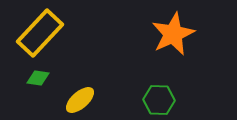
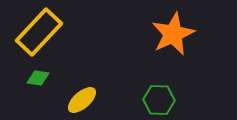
yellow rectangle: moved 1 px left, 1 px up
yellow ellipse: moved 2 px right
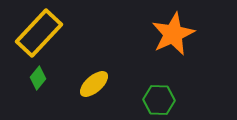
yellow rectangle: moved 1 px down
green diamond: rotated 60 degrees counterclockwise
yellow ellipse: moved 12 px right, 16 px up
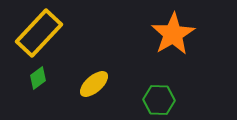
orange star: rotated 6 degrees counterclockwise
green diamond: rotated 15 degrees clockwise
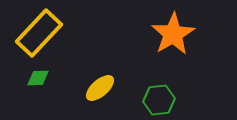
green diamond: rotated 35 degrees clockwise
yellow ellipse: moved 6 px right, 4 px down
green hexagon: rotated 8 degrees counterclockwise
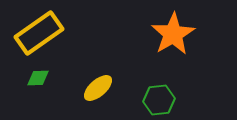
yellow rectangle: rotated 12 degrees clockwise
yellow ellipse: moved 2 px left
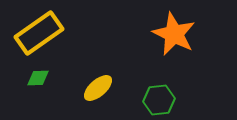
orange star: moved 1 px right; rotated 15 degrees counterclockwise
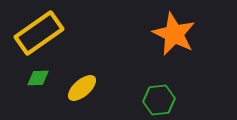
yellow ellipse: moved 16 px left
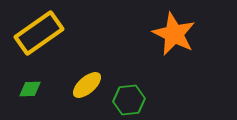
green diamond: moved 8 px left, 11 px down
yellow ellipse: moved 5 px right, 3 px up
green hexagon: moved 30 px left
